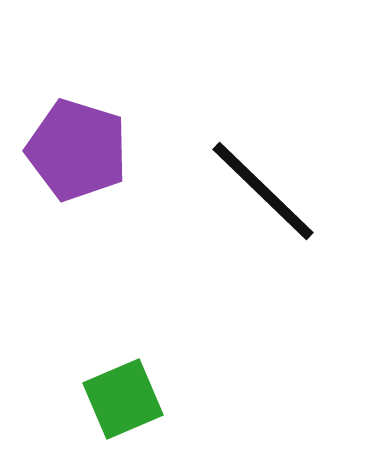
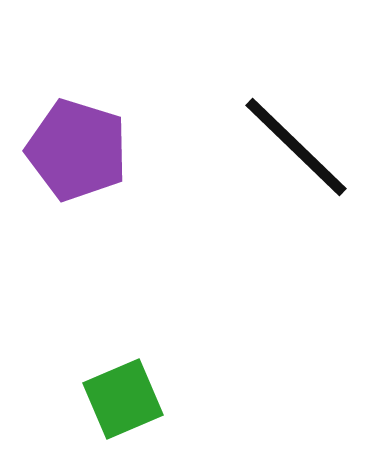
black line: moved 33 px right, 44 px up
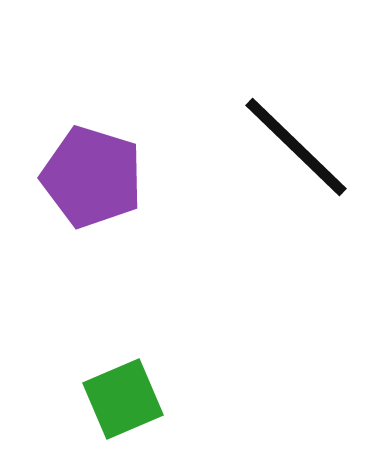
purple pentagon: moved 15 px right, 27 px down
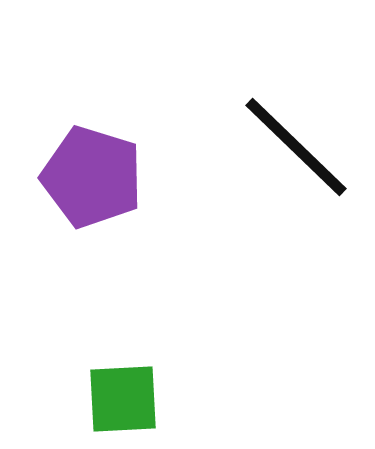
green square: rotated 20 degrees clockwise
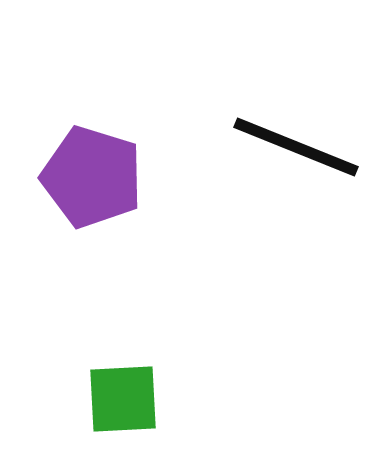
black line: rotated 22 degrees counterclockwise
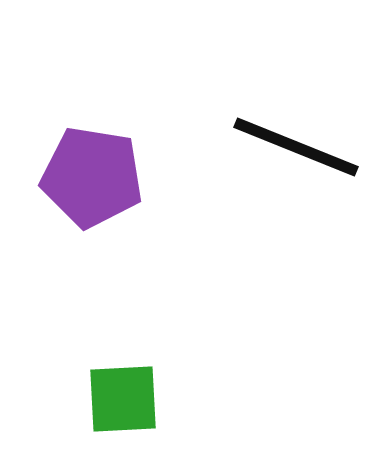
purple pentagon: rotated 8 degrees counterclockwise
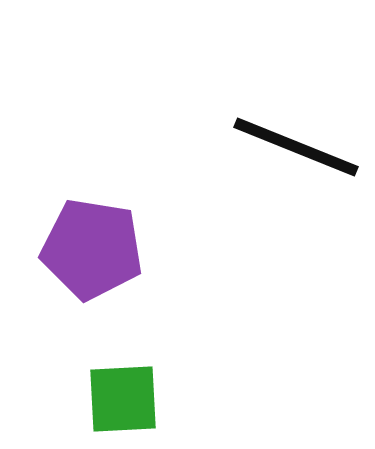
purple pentagon: moved 72 px down
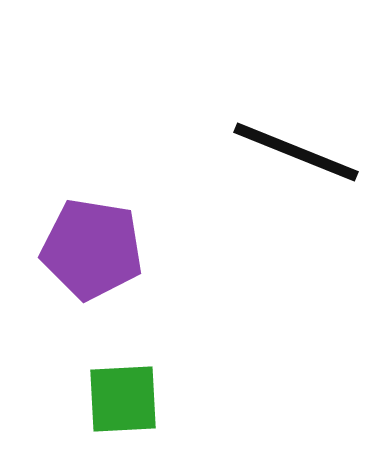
black line: moved 5 px down
